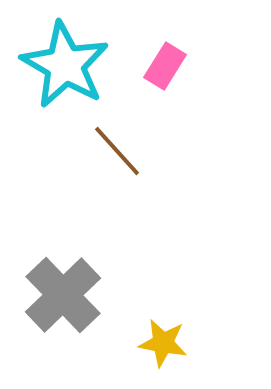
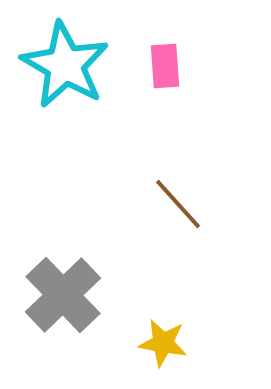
pink rectangle: rotated 36 degrees counterclockwise
brown line: moved 61 px right, 53 px down
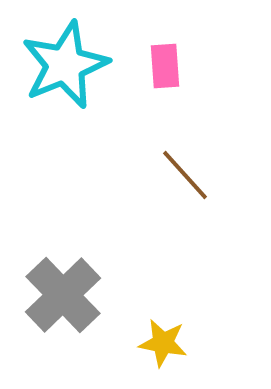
cyan star: rotated 20 degrees clockwise
brown line: moved 7 px right, 29 px up
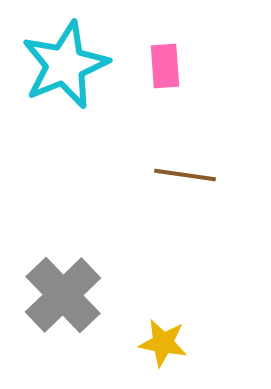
brown line: rotated 40 degrees counterclockwise
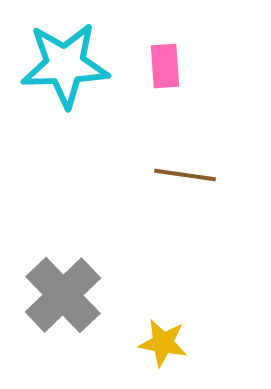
cyan star: rotated 20 degrees clockwise
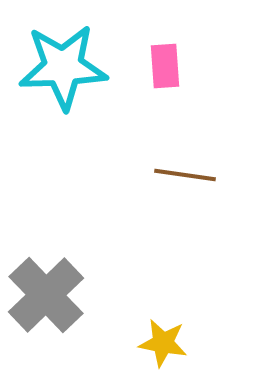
cyan star: moved 2 px left, 2 px down
gray cross: moved 17 px left
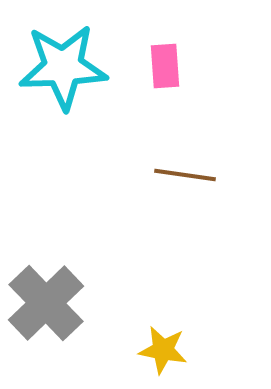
gray cross: moved 8 px down
yellow star: moved 7 px down
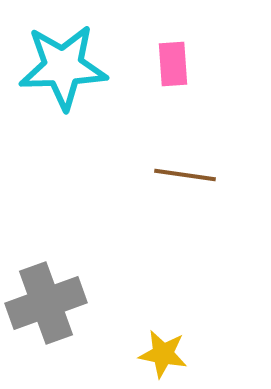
pink rectangle: moved 8 px right, 2 px up
gray cross: rotated 24 degrees clockwise
yellow star: moved 4 px down
